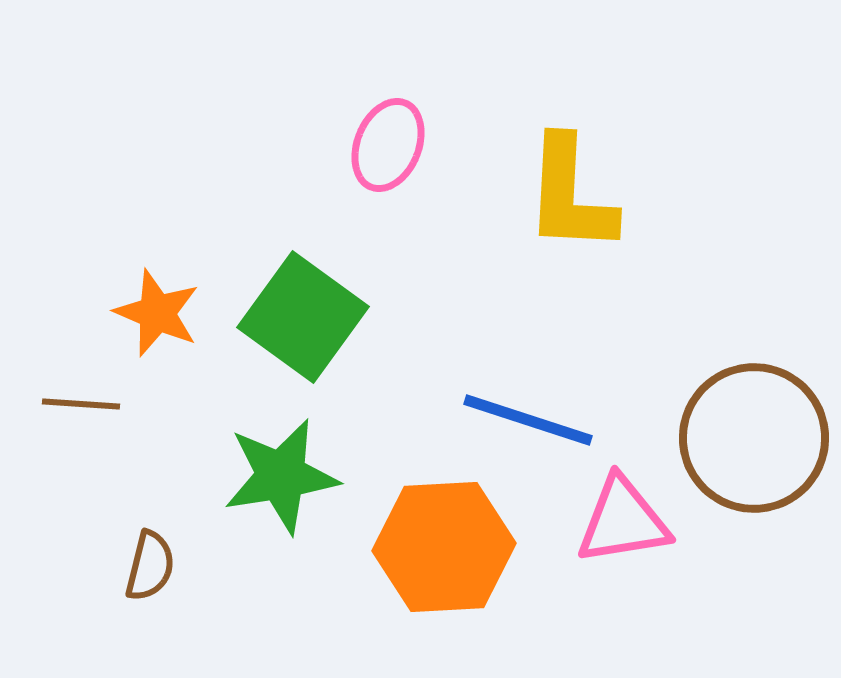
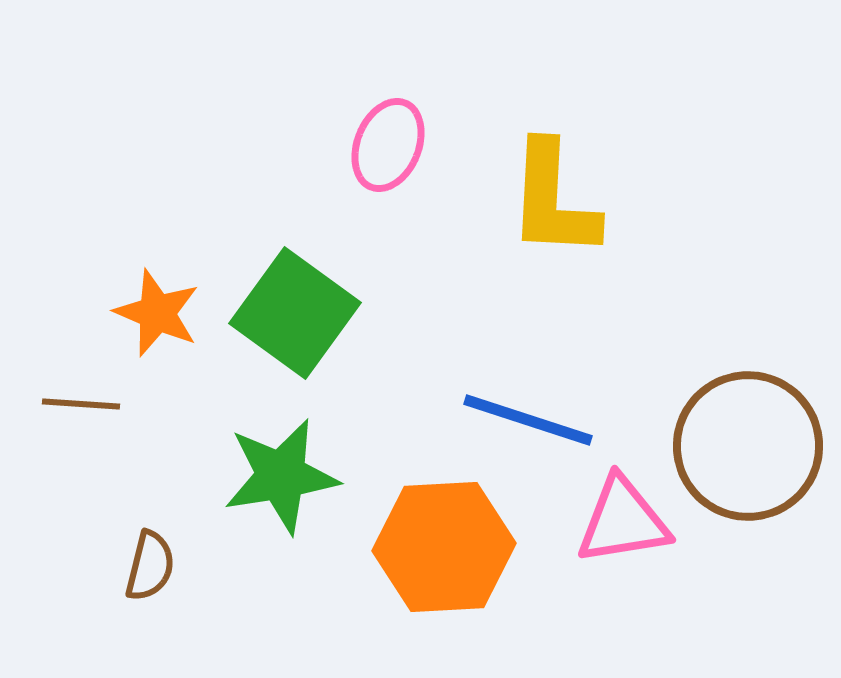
yellow L-shape: moved 17 px left, 5 px down
green square: moved 8 px left, 4 px up
brown circle: moved 6 px left, 8 px down
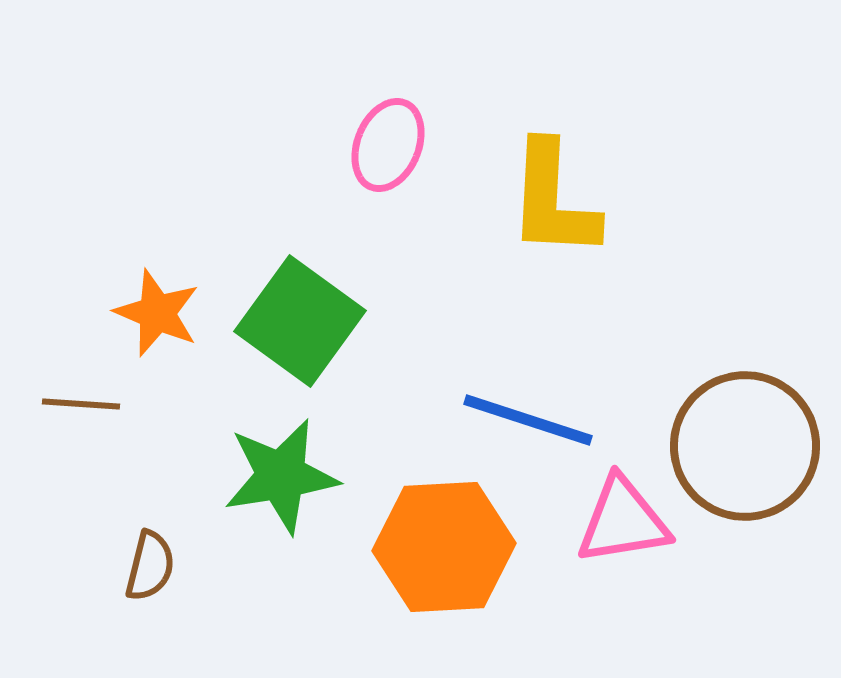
green square: moved 5 px right, 8 px down
brown circle: moved 3 px left
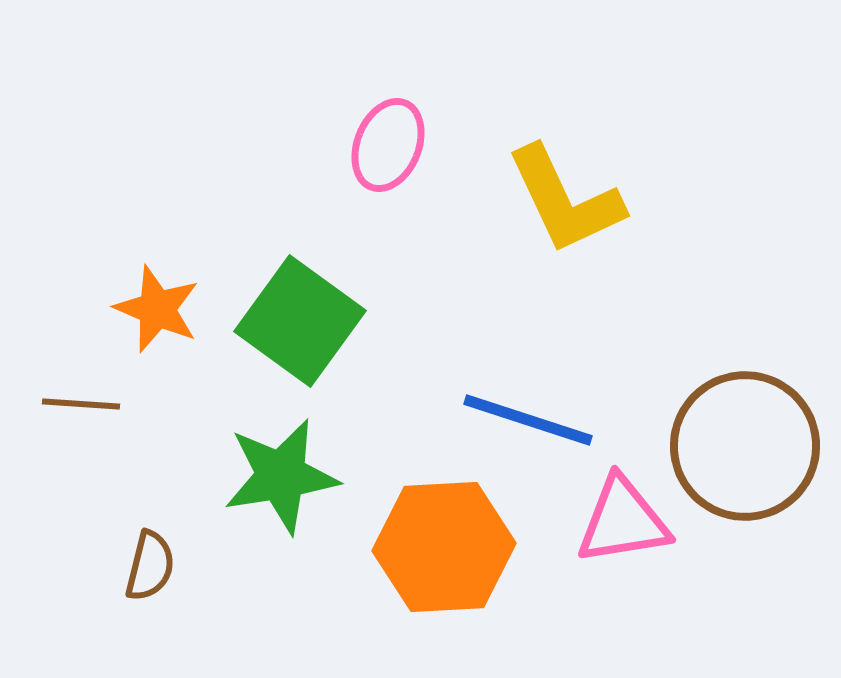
yellow L-shape: moved 12 px right; rotated 28 degrees counterclockwise
orange star: moved 4 px up
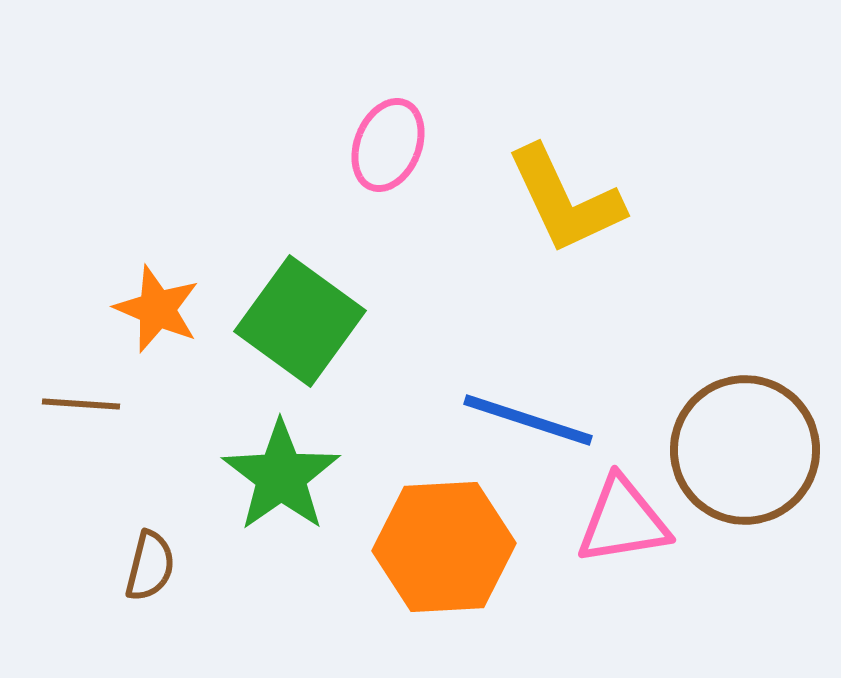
brown circle: moved 4 px down
green star: rotated 26 degrees counterclockwise
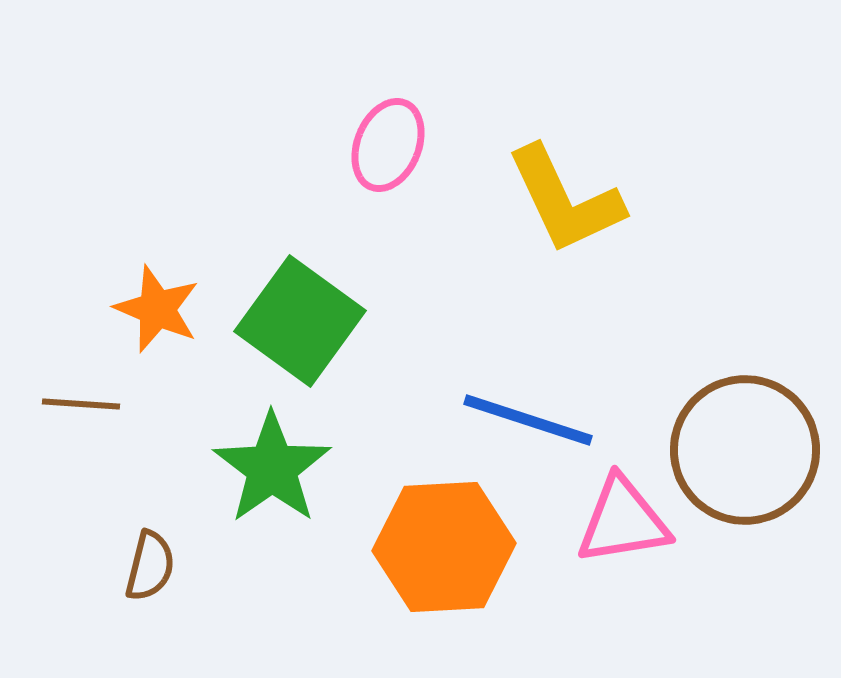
green star: moved 9 px left, 8 px up
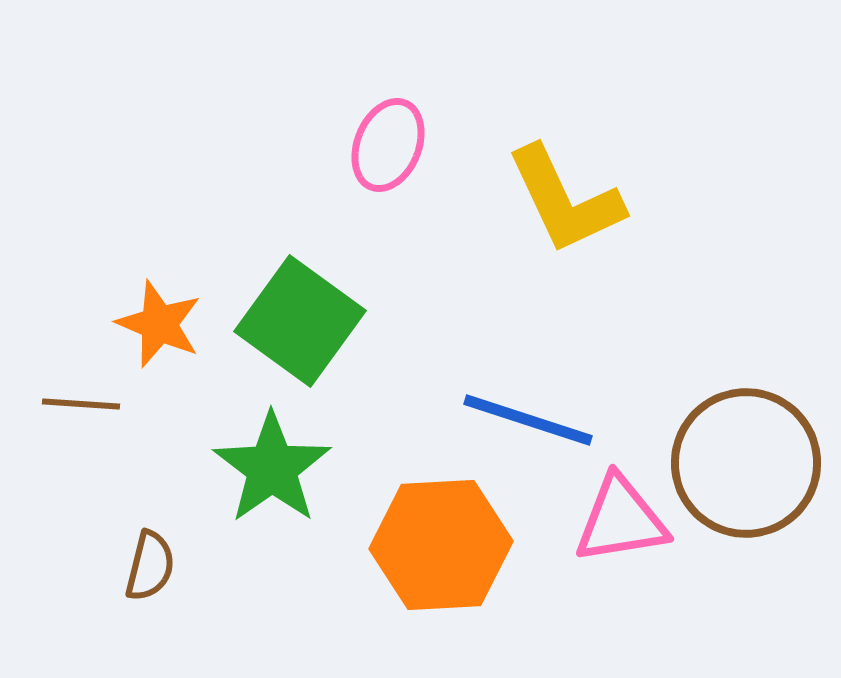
orange star: moved 2 px right, 15 px down
brown circle: moved 1 px right, 13 px down
pink triangle: moved 2 px left, 1 px up
orange hexagon: moved 3 px left, 2 px up
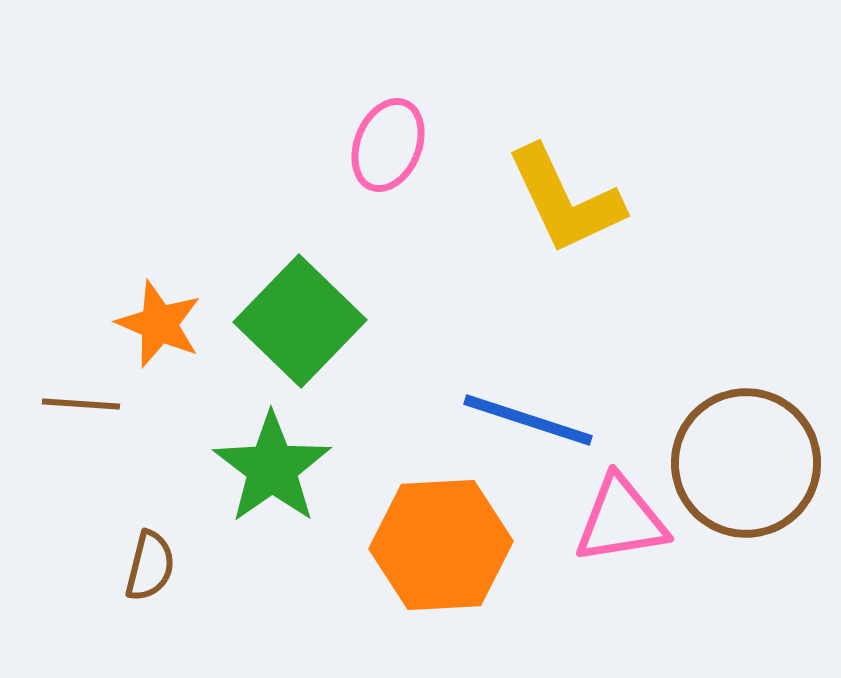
green square: rotated 8 degrees clockwise
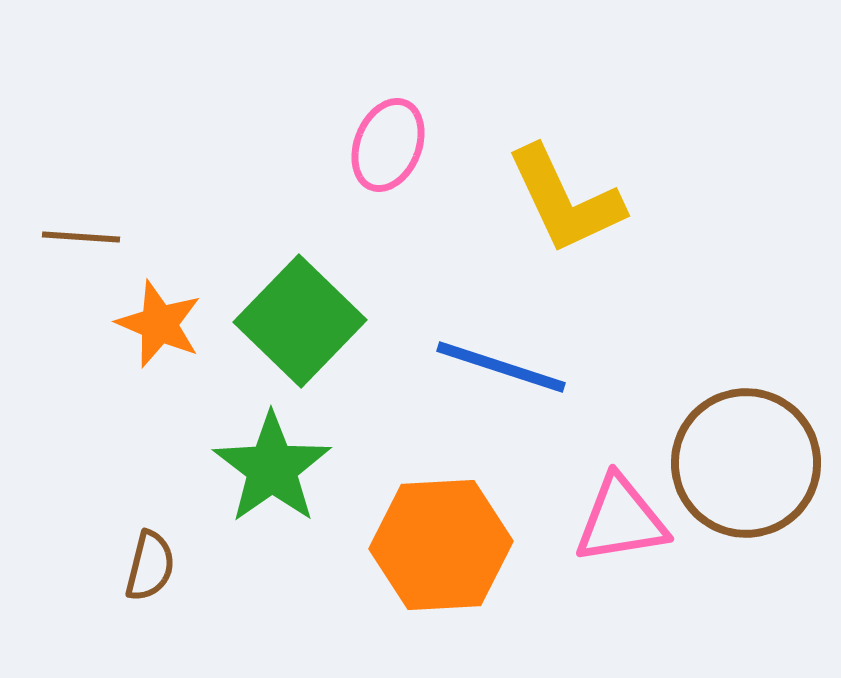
brown line: moved 167 px up
blue line: moved 27 px left, 53 px up
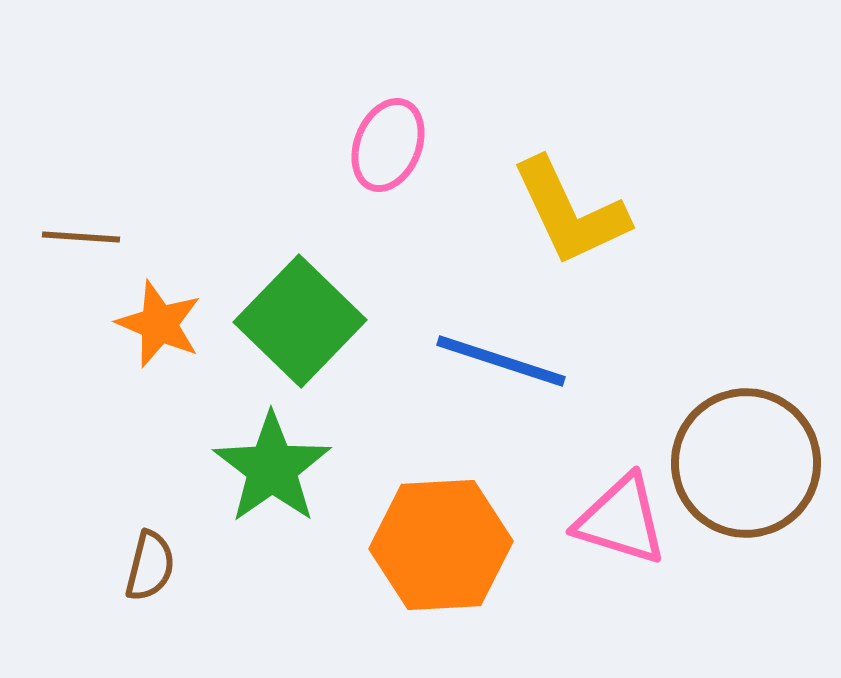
yellow L-shape: moved 5 px right, 12 px down
blue line: moved 6 px up
pink triangle: rotated 26 degrees clockwise
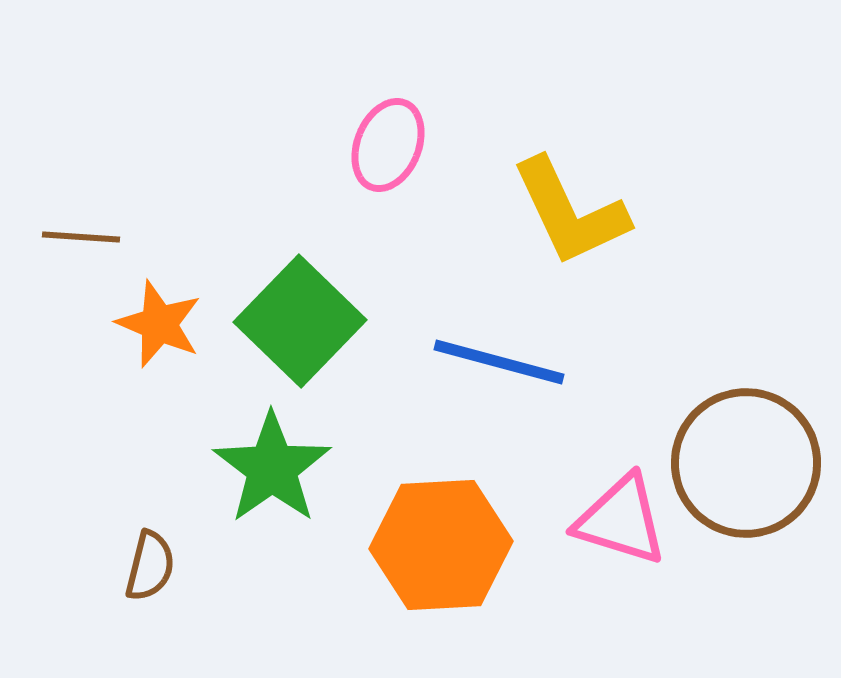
blue line: moved 2 px left, 1 px down; rotated 3 degrees counterclockwise
